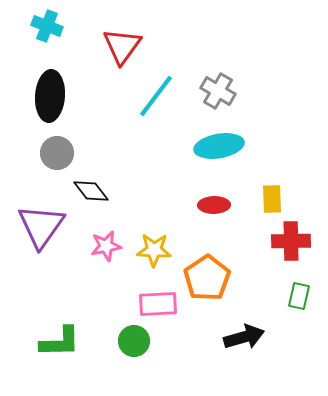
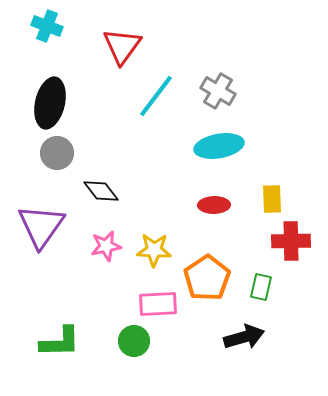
black ellipse: moved 7 px down; rotated 9 degrees clockwise
black diamond: moved 10 px right
green rectangle: moved 38 px left, 9 px up
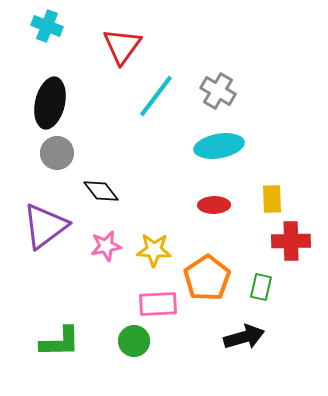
purple triangle: moved 4 px right; rotated 18 degrees clockwise
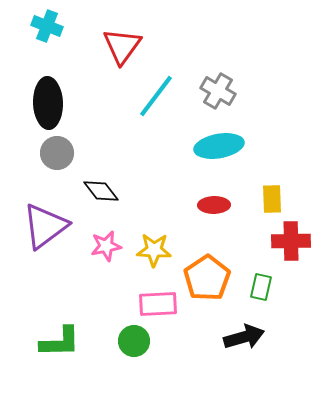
black ellipse: moved 2 px left; rotated 15 degrees counterclockwise
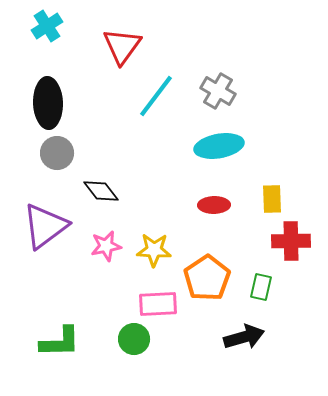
cyan cross: rotated 36 degrees clockwise
green circle: moved 2 px up
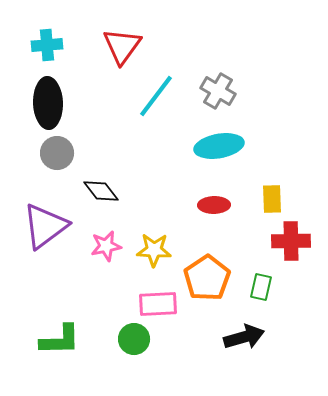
cyan cross: moved 19 px down; rotated 28 degrees clockwise
green L-shape: moved 2 px up
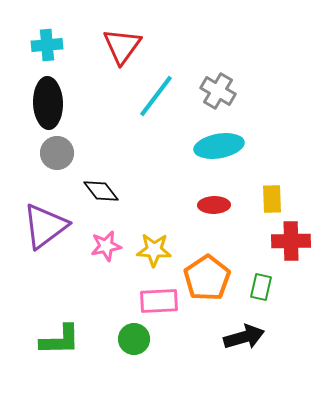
pink rectangle: moved 1 px right, 3 px up
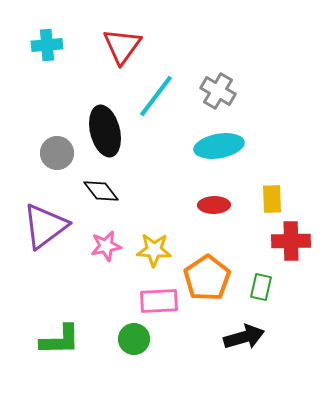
black ellipse: moved 57 px right, 28 px down; rotated 12 degrees counterclockwise
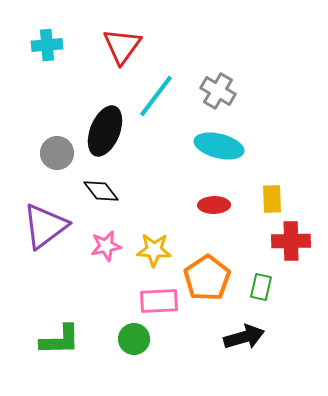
black ellipse: rotated 36 degrees clockwise
cyan ellipse: rotated 24 degrees clockwise
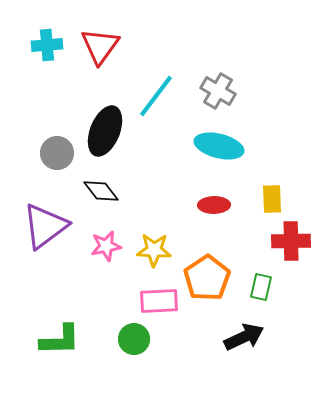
red triangle: moved 22 px left
black arrow: rotated 9 degrees counterclockwise
